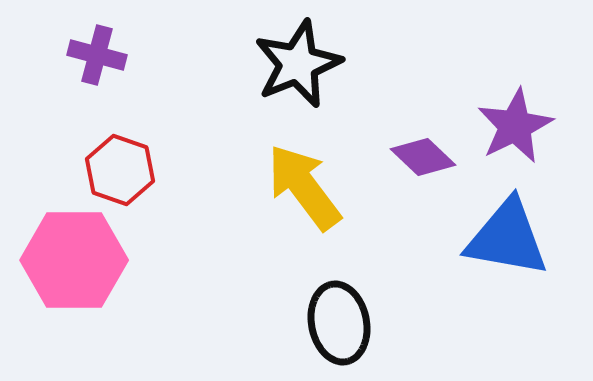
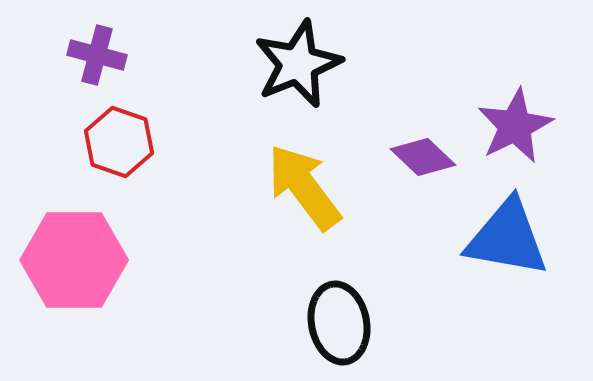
red hexagon: moved 1 px left, 28 px up
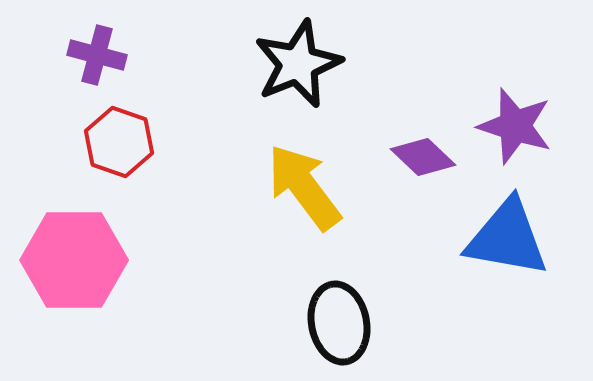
purple star: rotated 28 degrees counterclockwise
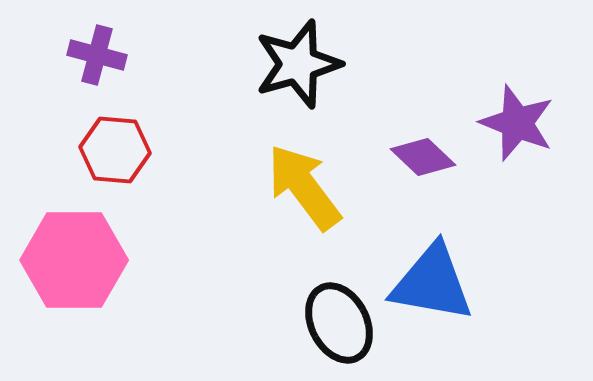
black star: rotated 6 degrees clockwise
purple star: moved 2 px right, 3 px up; rotated 4 degrees clockwise
red hexagon: moved 4 px left, 8 px down; rotated 14 degrees counterclockwise
blue triangle: moved 75 px left, 45 px down
black ellipse: rotated 16 degrees counterclockwise
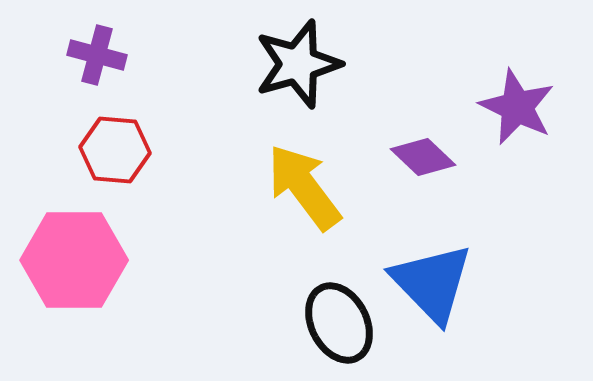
purple star: moved 16 px up; rotated 4 degrees clockwise
blue triangle: rotated 36 degrees clockwise
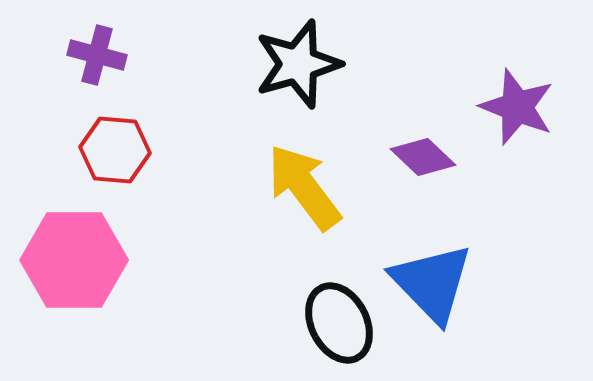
purple star: rotated 4 degrees counterclockwise
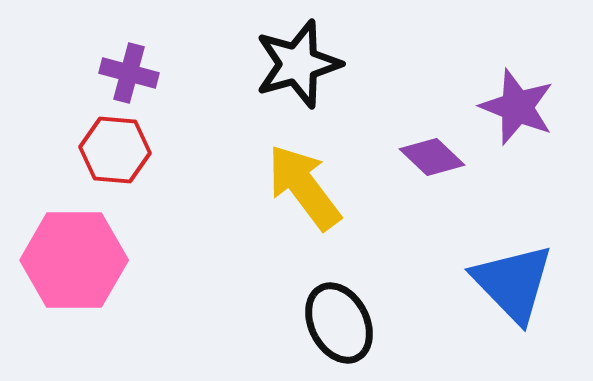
purple cross: moved 32 px right, 18 px down
purple diamond: moved 9 px right
blue triangle: moved 81 px right
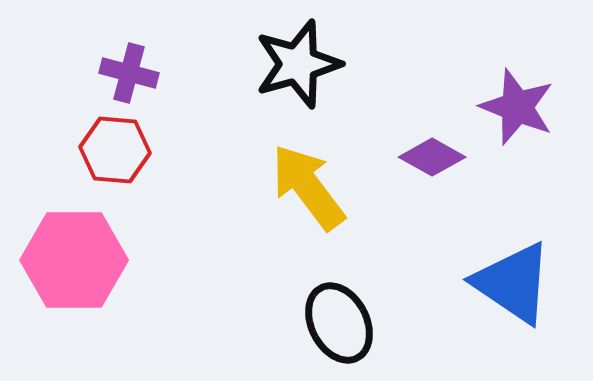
purple diamond: rotated 14 degrees counterclockwise
yellow arrow: moved 4 px right
blue triangle: rotated 12 degrees counterclockwise
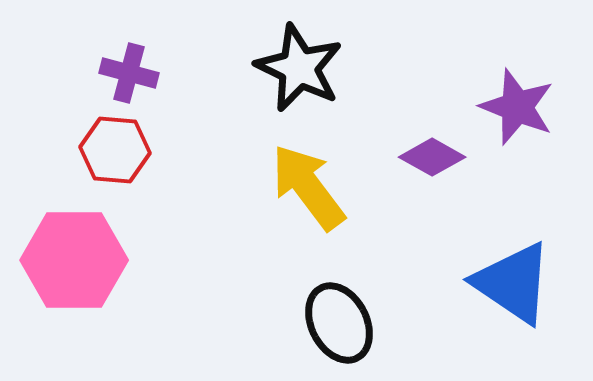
black star: moved 1 px right, 4 px down; rotated 30 degrees counterclockwise
